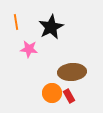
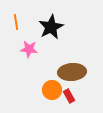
orange circle: moved 3 px up
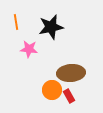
black star: rotated 15 degrees clockwise
brown ellipse: moved 1 px left, 1 px down
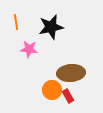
red rectangle: moved 1 px left
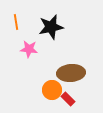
red rectangle: moved 3 px down; rotated 16 degrees counterclockwise
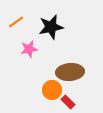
orange line: rotated 63 degrees clockwise
pink star: rotated 18 degrees counterclockwise
brown ellipse: moved 1 px left, 1 px up
red rectangle: moved 3 px down
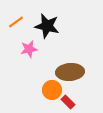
black star: moved 4 px left, 1 px up; rotated 25 degrees clockwise
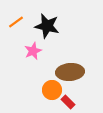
pink star: moved 4 px right, 2 px down; rotated 12 degrees counterclockwise
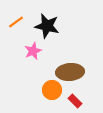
red rectangle: moved 7 px right, 1 px up
